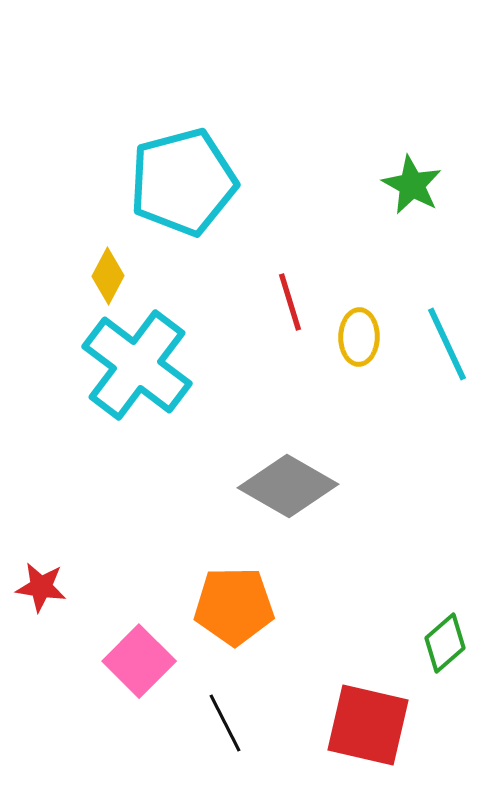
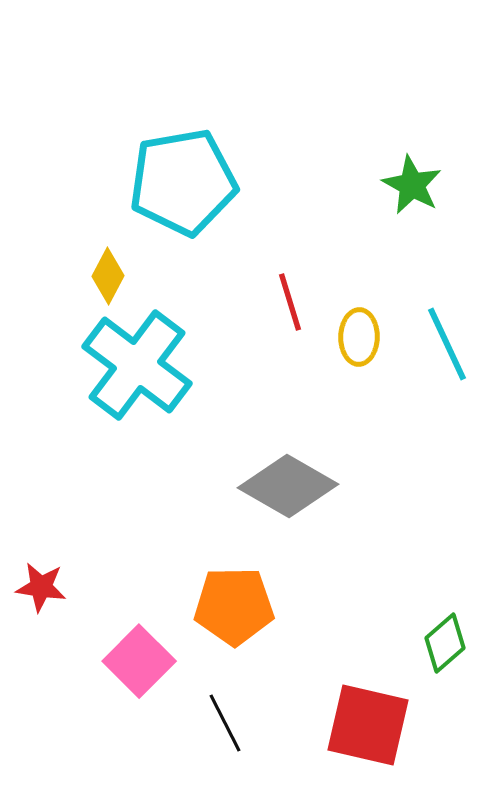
cyan pentagon: rotated 5 degrees clockwise
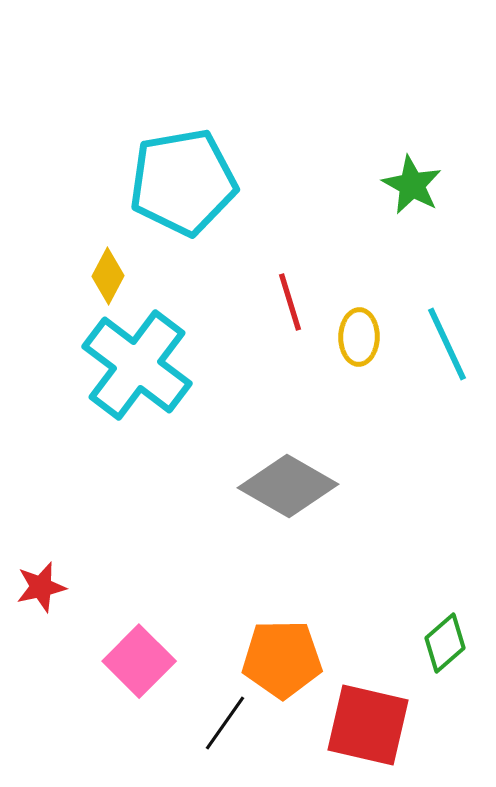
red star: rotated 21 degrees counterclockwise
orange pentagon: moved 48 px right, 53 px down
black line: rotated 62 degrees clockwise
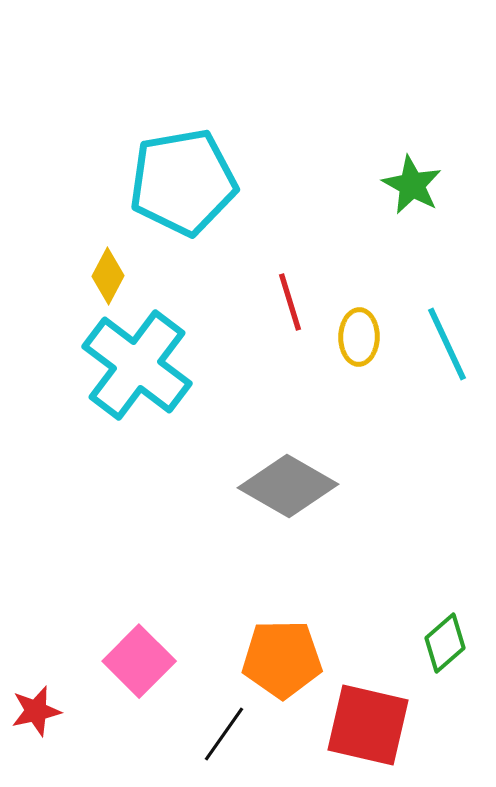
red star: moved 5 px left, 124 px down
black line: moved 1 px left, 11 px down
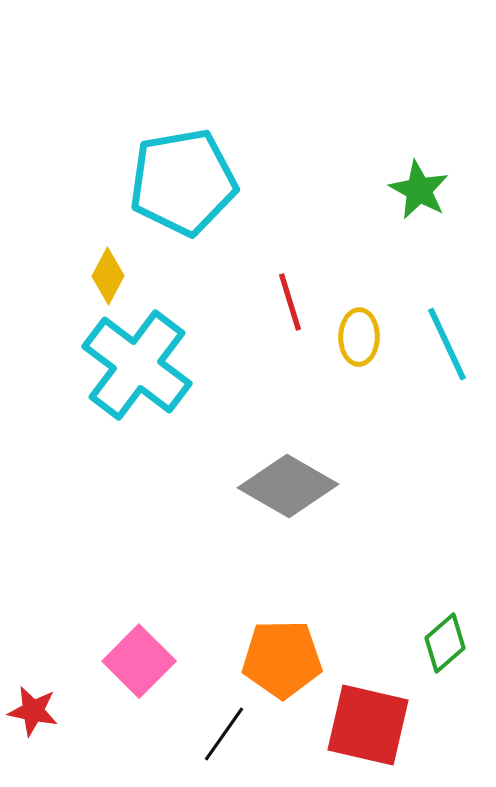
green star: moved 7 px right, 5 px down
red star: moved 3 px left; rotated 24 degrees clockwise
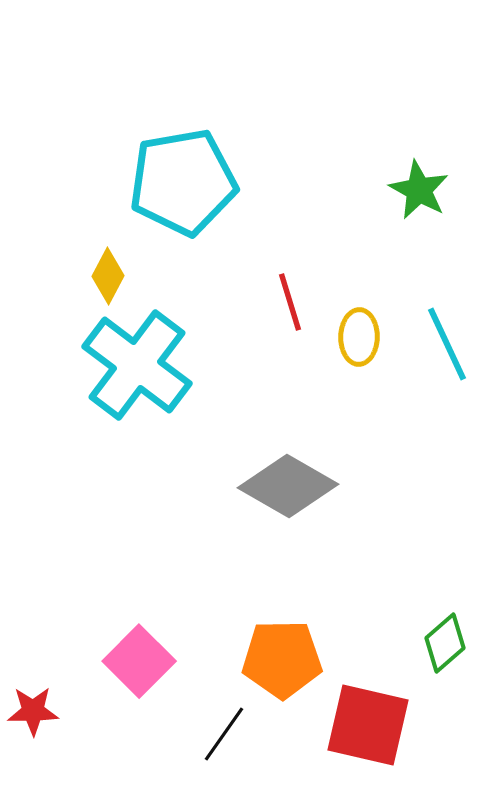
red star: rotated 12 degrees counterclockwise
